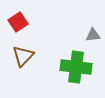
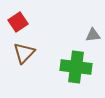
brown triangle: moved 1 px right, 3 px up
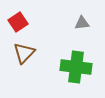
gray triangle: moved 11 px left, 12 px up
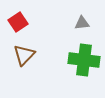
brown triangle: moved 2 px down
green cross: moved 8 px right, 7 px up
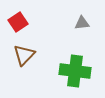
green cross: moved 9 px left, 11 px down
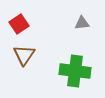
red square: moved 1 px right, 2 px down
brown triangle: rotated 10 degrees counterclockwise
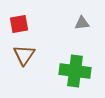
red square: rotated 24 degrees clockwise
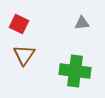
red square: rotated 36 degrees clockwise
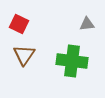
gray triangle: moved 5 px right, 1 px down
green cross: moved 3 px left, 10 px up
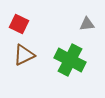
brown triangle: rotated 30 degrees clockwise
green cross: moved 2 px left, 1 px up; rotated 20 degrees clockwise
